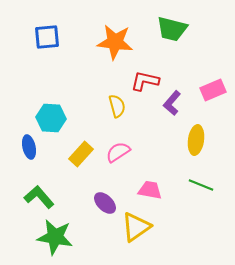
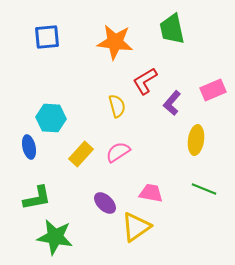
green trapezoid: rotated 64 degrees clockwise
red L-shape: rotated 44 degrees counterclockwise
green line: moved 3 px right, 4 px down
pink trapezoid: moved 1 px right, 3 px down
green L-shape: moved 2 px left, 1 px down; rotated 120 degrees clockwise
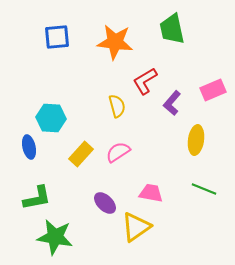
blue square: moved 10 px right
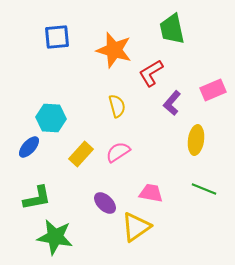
orange star: moved 1 px left, 8 px down; rotated 9 degrees clockwise
red L-shape: moved 6 px right, 8 px up
blue ellipse: rotated 55 degrees clockwise
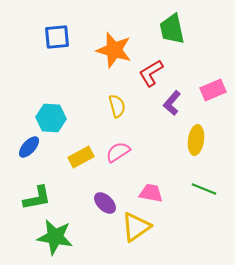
yellow rectangle: moved 3 px down; rotated 20 degrees clockwise
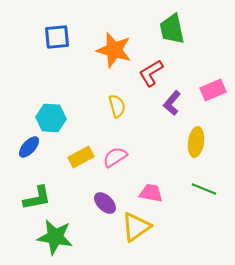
yellow ellipse: moved 2 px down
pink semicircle: moved 3 px left, 5 px down
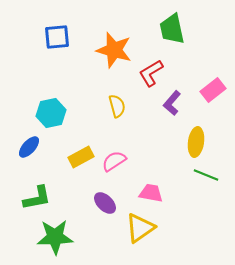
pink rectangle: rotated 15 degrees counterclockwise
cyan hexagon: moved 5 px up; rotated 16 degrees counterclockwise
pink semicircle: moved 1 px left, 4 px down
green line: moved 2 px right, 14 px up
yellow triangle: moved 4 px right, 1 px down
green star: rotated 12 degrees counterclockwise
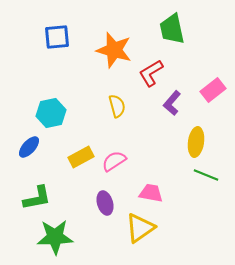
purple ellipse: rotated 30 degrees clockwise
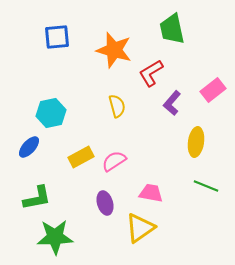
green line: moved 11 px down
